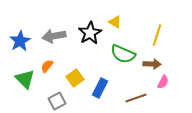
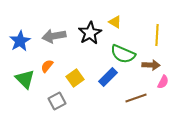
yellow line: rotated 15 degrees counterclockwise
brown arrow: moved 1 px left, 1 px down
blue rectangle: moved 8 px right, 11 px up; rotated 18 degrees clockwise
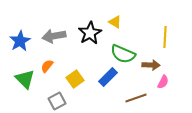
yellow line: moved 8 px right, 2 px down
yellow square: moved 1 px down
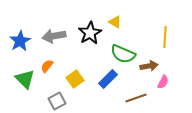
brown arrow: moved 2 px left, 1 px down; rotated 12 degrees counterclockwise
blue rectangle: moved 2 px down
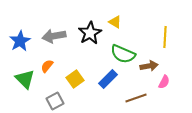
pink semicircle: moved 1 px right
gray square: moved 2 px left
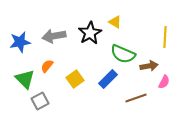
blue star: moved 1 px down; rotated 20 degrees clockwise
gray square: moved 15 px left
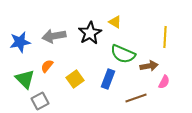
blue rectangle: rotated 24 degrees counterclockwise
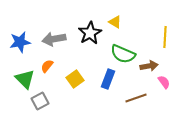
gray arrow: moved 3 px down
pink semicircle: rotated 64 degrees counterclockwise
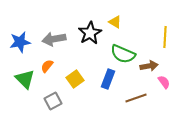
gray square: moved 13 px right
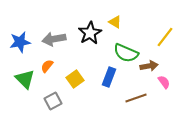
yellow line: rotated 35 degrees clockwise
green semicircle: moved 3 px right, 1 px up
blue rectangle: moved 1 px right, 2 px up
